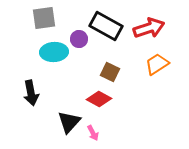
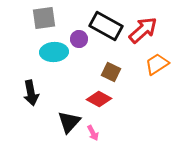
red arrow: moved 6 px left, 2 px down; rotated 24 degrees counterclockwise
brown square: moved 1 px right
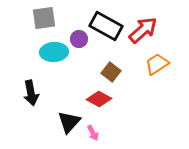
brown square: rotated 12 degrees clockwise
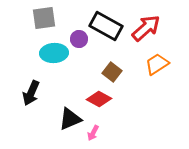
red arrow: moved 3 px right, 2 px up
cyan ellipse: moved 1 px down
brown square: moved 1 px right
black arrow: rotated 35 degrees clockwise
black triangle: moved 1 px right, 3 px up; rotated 25 degrees clockwise
pink arrow: rotated 56 degrees clockwise
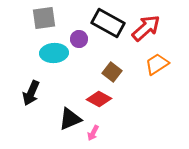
black rectangle: moved 2 px right, 3 px up
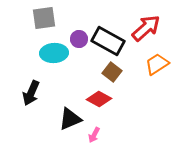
black rectangle: moved 18 px down
pink arrow: moved 1 px right, 2 px down
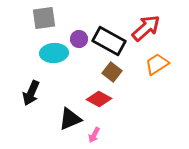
black rectangle: moved 1 px right
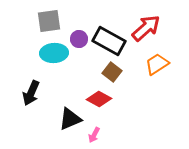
gray square: moved 5 px right, 3 px down
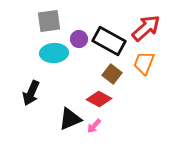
orange trapezoid: moved 13 px left, 1 px up; rotated 35 degrees counterclockwise
brown square: moved 2 px down
pink arrow: moved 9 px up; rotated 14 degrees clockwise
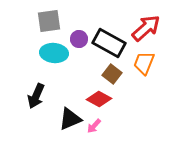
black rectangle: moved 2 px down
cyan ellipse: rotated 8 degrees clockwise
black arrow: moved 5 px right, 3 px down
